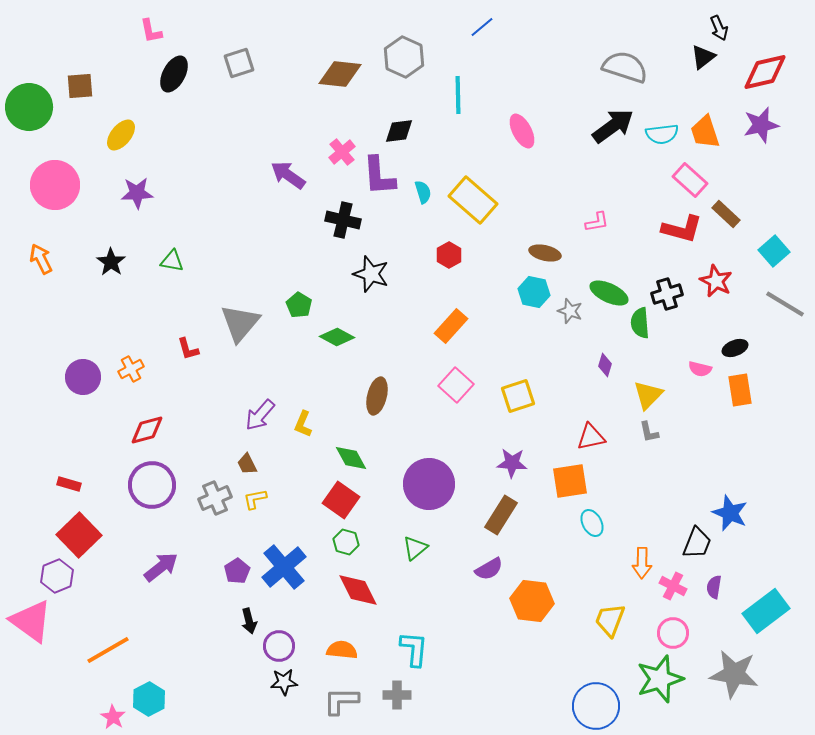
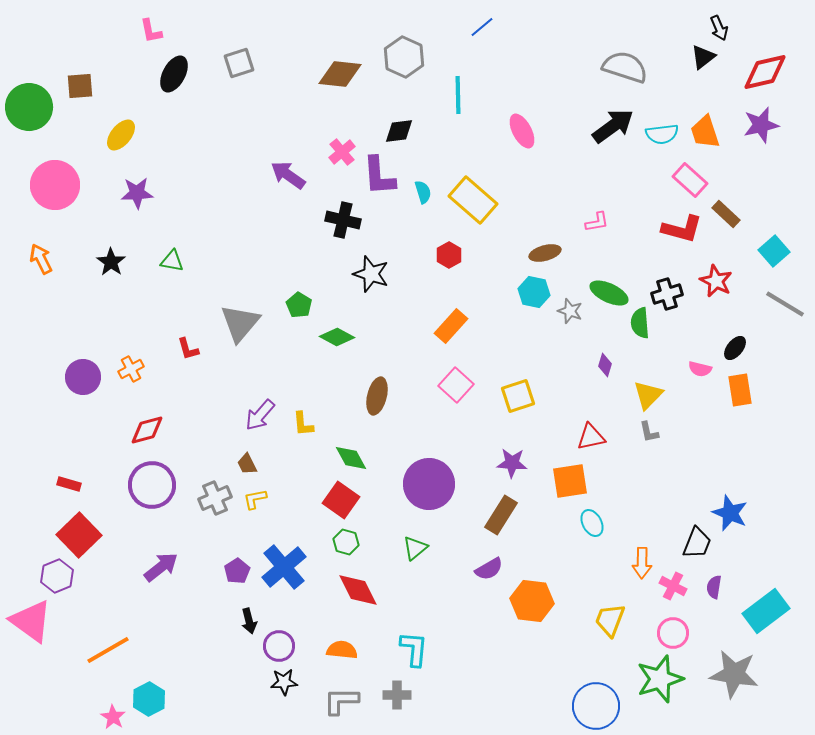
brown ellipse at (545, 253): rotated 28 degrees counterclockwise
black ellipse at (735, 348): rotated 30 degrees counterclockwise
yellow L-shape at (303, 424): rotated 28 degrees counterclockwise
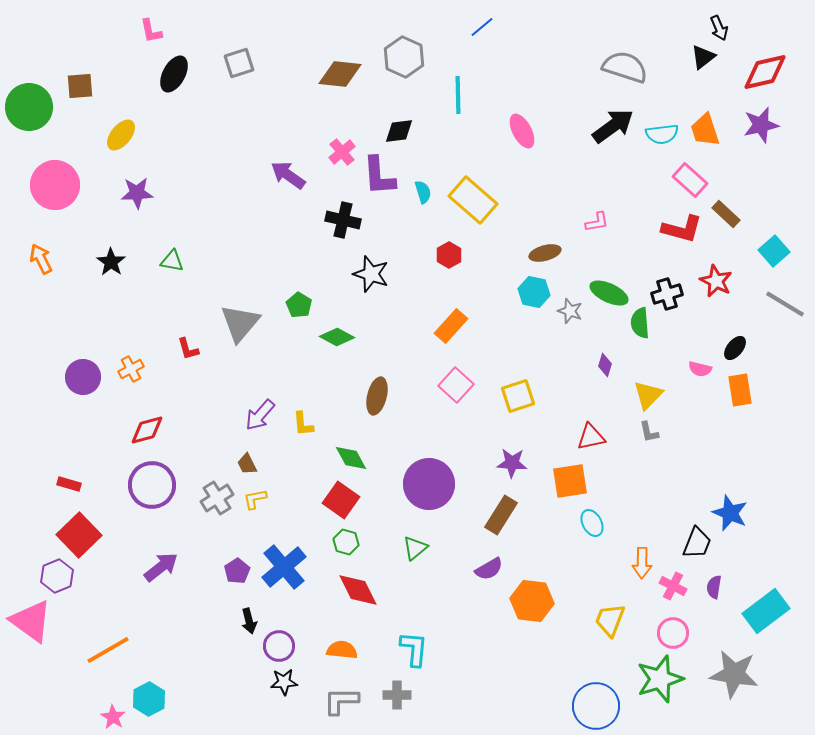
orange trapezoid at (705, 132): moved 2 px up
gray cross at (215, 498): moved 2 px right; rotated 8 degrees counterclockwise
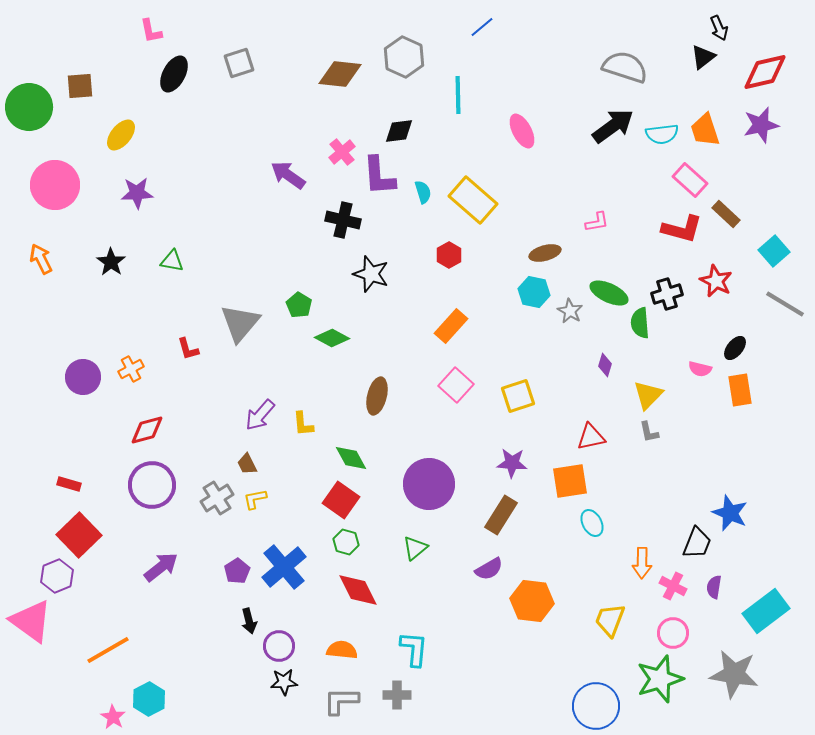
gray star at (570, 311): rotated 10 degrees clockwise
green diamond at (337, 337): moved 5 px left, 1 px down
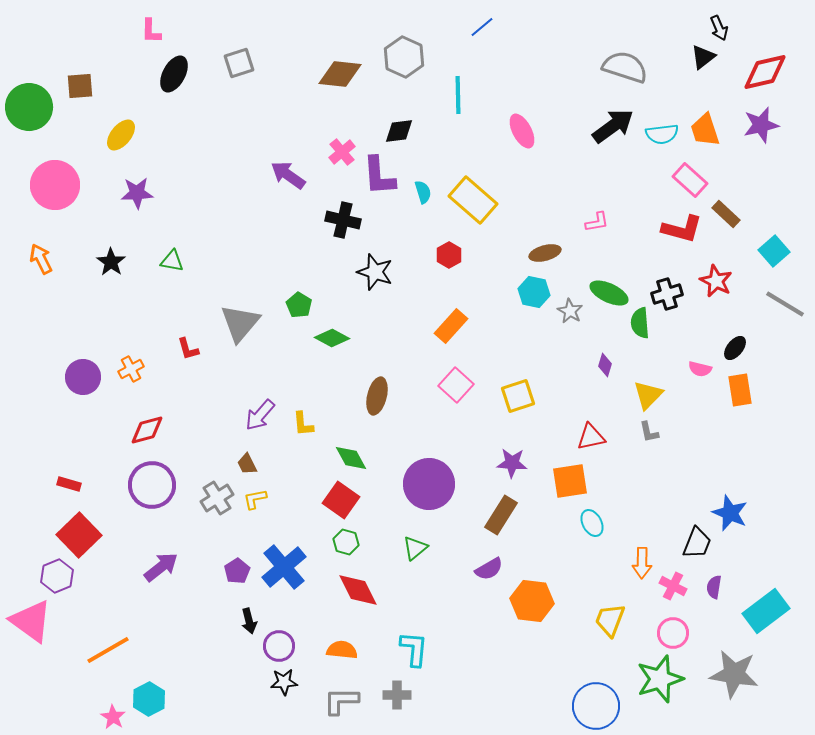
pink L-shape at (151, 31): rotated 12 degrees clockwise
black star at (371, 274): moved 4 px right, 2 px up
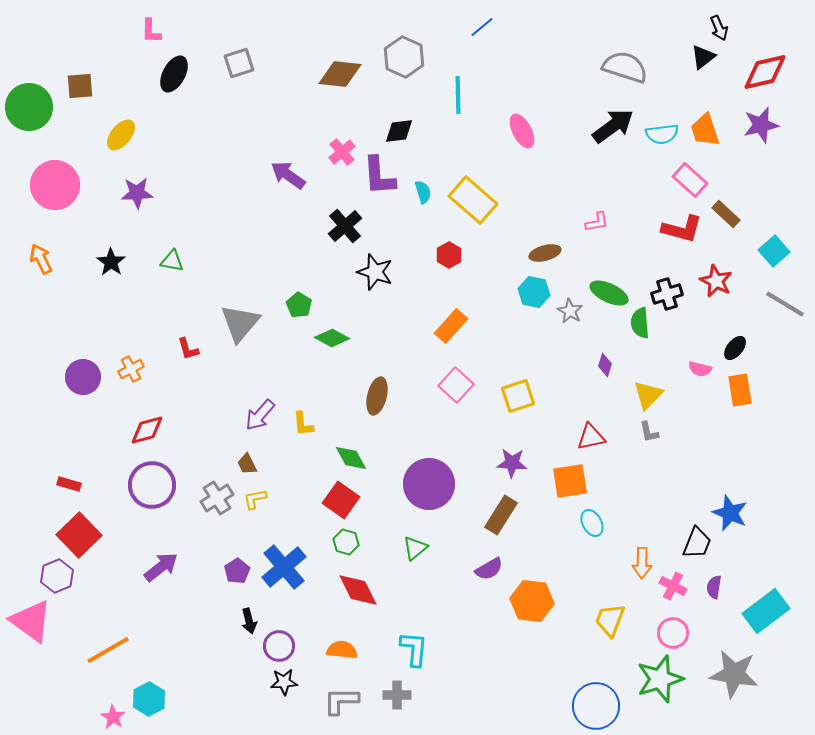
black cross at (343, 220): moved 2 px right, 6 px down; rotated 36 degrees clockwise
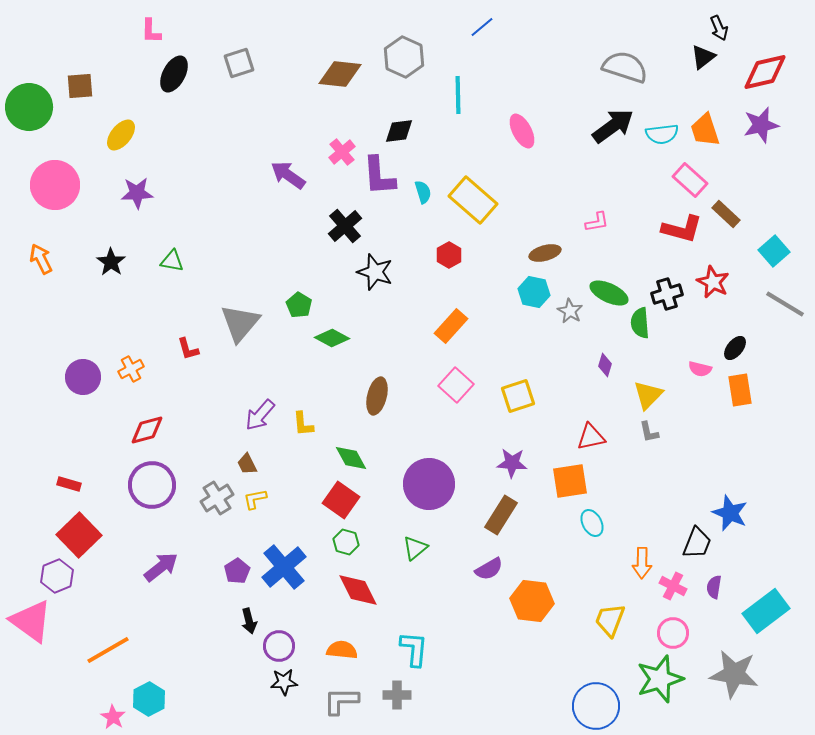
red star at (716, 281): moved 3 px left, 1 px down
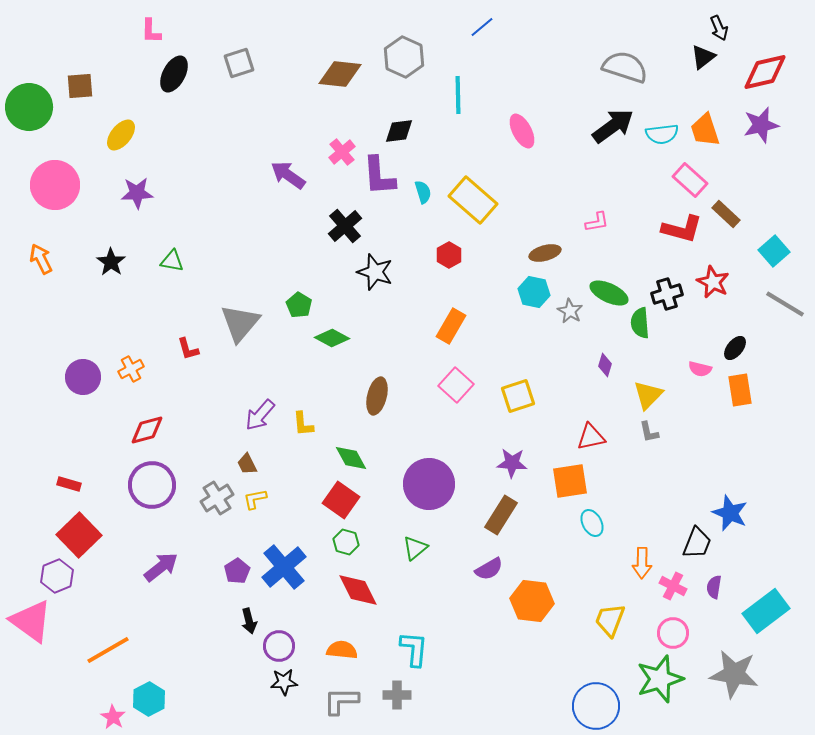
orange rectangle at (451, 326): rotated 12 degrees counterclockwise
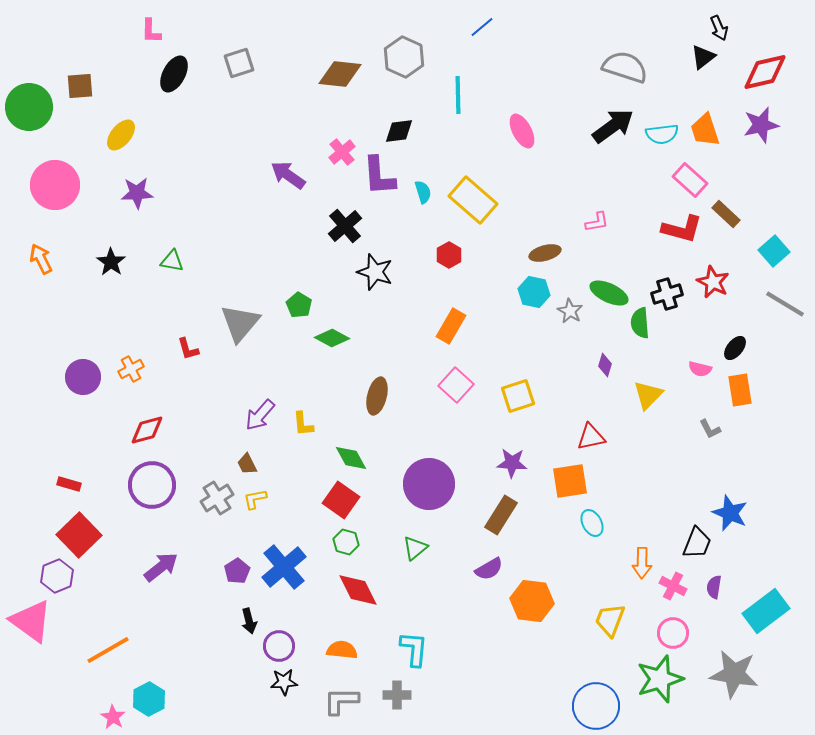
gray L-shape at (649, 432): moved 61 px right, 3 px up; rotated 15 degrees counterclockwise
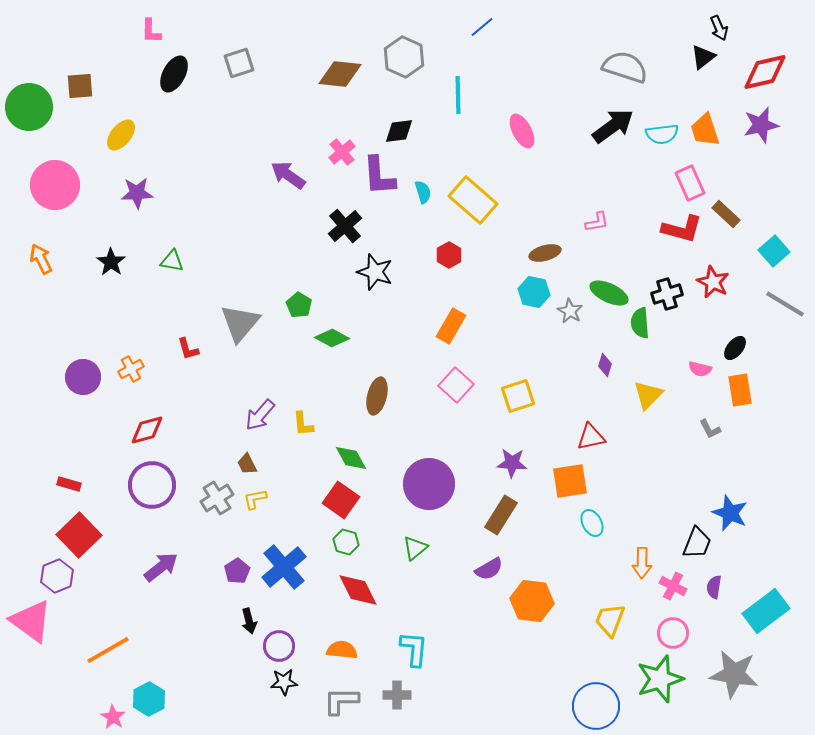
pink rectangle at (690, 180): moved 3 px down; rotated 24 degrees clockwise
